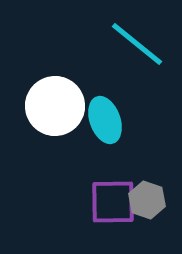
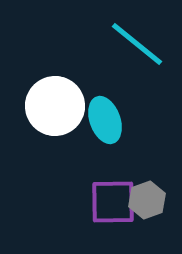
gray hexagon: rotated 21 degrees clockwise
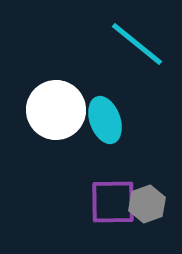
white circle: moved 1 px right, 4 px down
gray hexagon: moved 4 px down
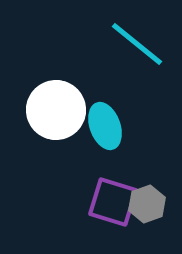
cyan ellipse: moved 6 px down
purple square: rotated 18 degrees clockwise
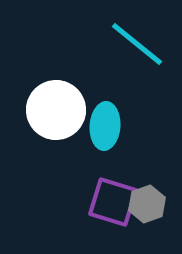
cyan ellipse: rotated 24 degrees clockwise
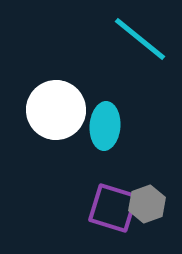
cyan line: moved 3 px right, 5 px up
purple square: moved 6 px down
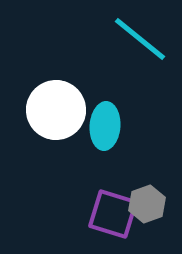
purple square: moved 6 px down
